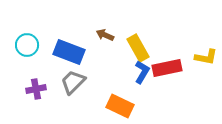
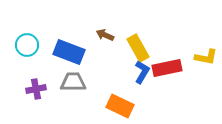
gray trapezoid: rotated 44 degrees clockwise
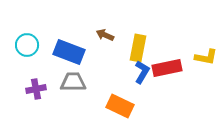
yellow rectangle: rotated 40 degrees clockwise
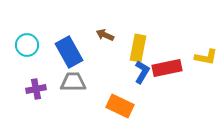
blue rectangle: rotated 40 degrees clockwise
